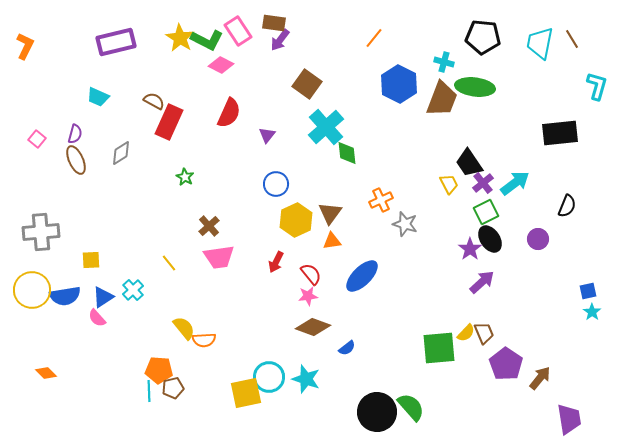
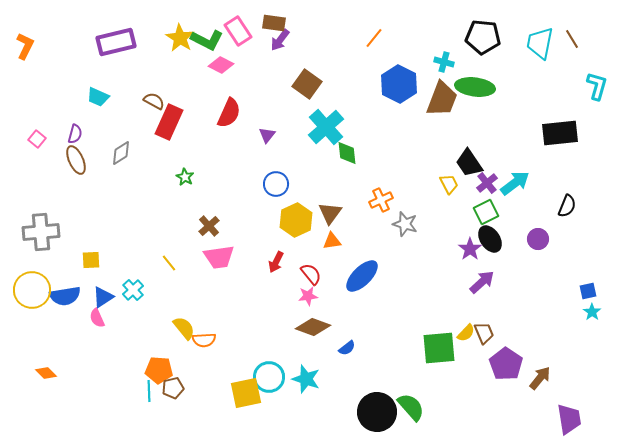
purple cross at (483, 183): moved 4 px right
pink semicircle at (97, 318): rotated 18 degrees clockwise
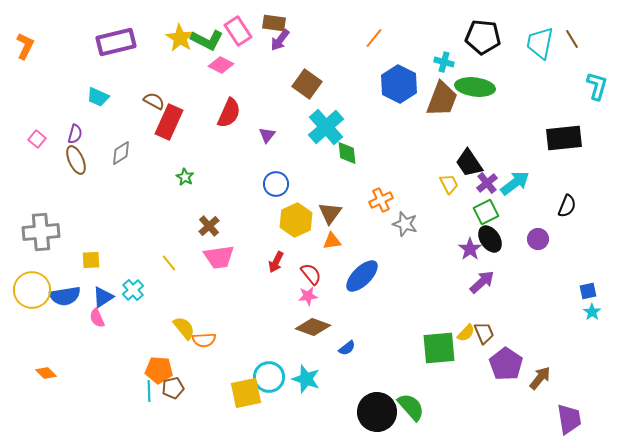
black rectangle at (560, 133): moved 4 px right, 5 px down
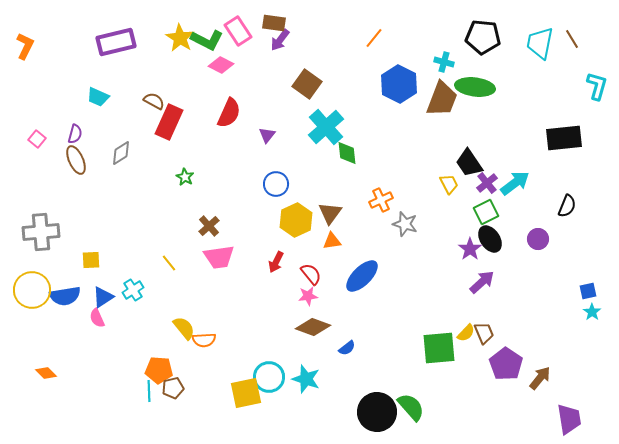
cyan cross at (133, 290): rotated 10 degrees clockwise
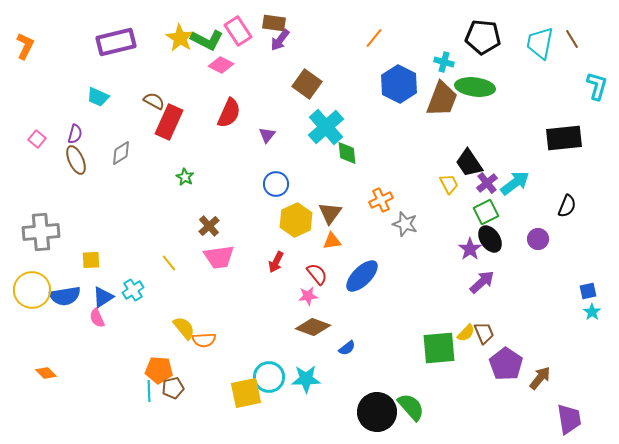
red semicircle at (311, 274): moved 6 px right
cyan star at (306, 379): rotated 20 degrees counterclockwise
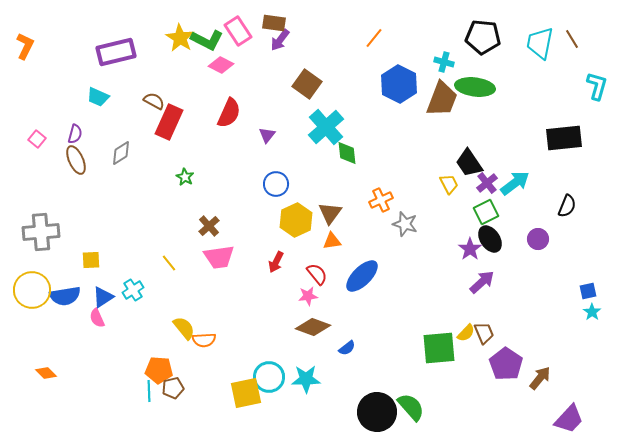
purple rectangle at (116, 42): moved 10 px down
purple trapezoid at (569, 419): rotated 52 degrees clockwise
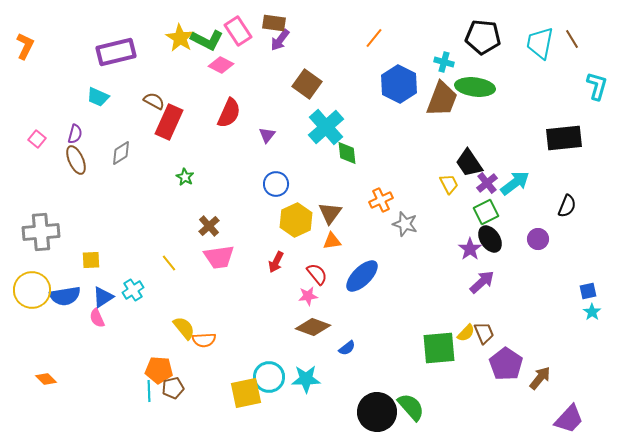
orange diamond at (46, 373): moved 6 px down
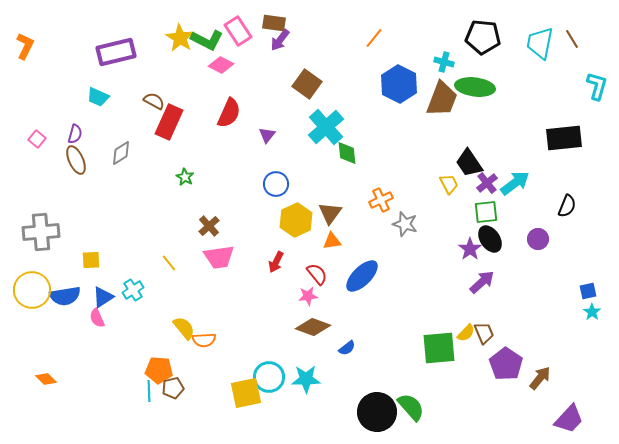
green square at (486, 212): rotated 20 degrees clockwise
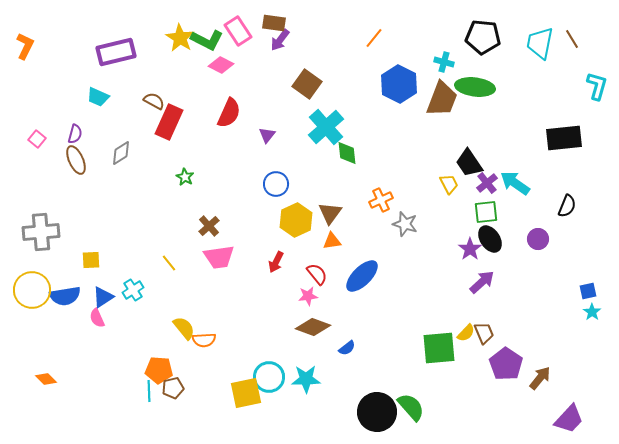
cyan arrow at (515, 183): rotated 108 degrees counterclockwise
